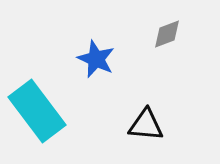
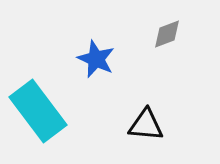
cyan rectangle: moved 1 px right
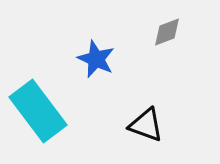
gray diamond: moved 2 px up
black triangle: rotated 15 degrees clockwise
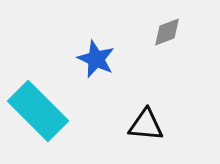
cyan rectangle: rotated 8 degrees counterclockwise
black triangle: rotated 15 degrees counterclockwise
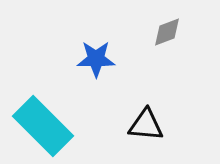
blue star: rotated 24 degrees counterclockwise
cyan rectangle: moved 5 px right, 15 px down
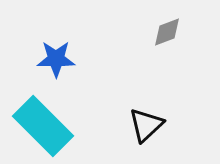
blue star: moved 40 px left
black triangle: rotated 48 degrees counterclockwise
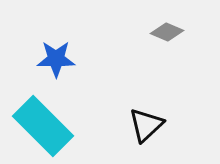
gray diamond: rotated 44 degrees clockwise
